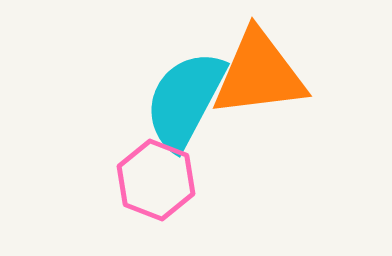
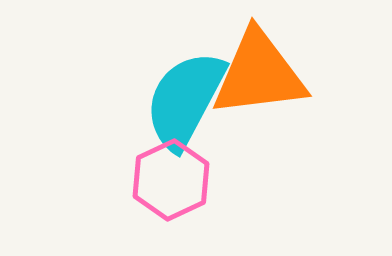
pink hexagon: moved 15 px right; rotated 14 degrees clockwise
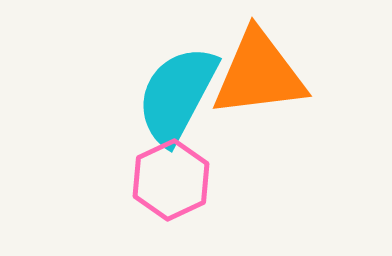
cyan semicircle: moved 8 px left, 5 px up
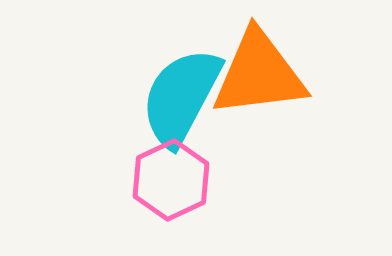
cyan semicircle: moved 4 px right, 2 px down
